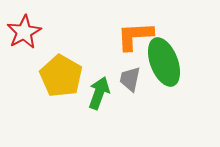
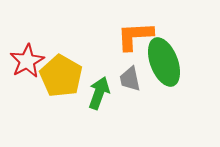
red star: moved 3 px right, 29 px down
gray trapezoid: rotated 24 degrees counterclockwise
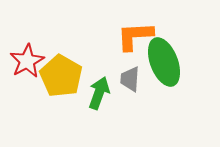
gray trapezoid: rotated 16 degrees clockwise
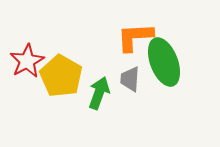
orange L-shape: moved 1 px down
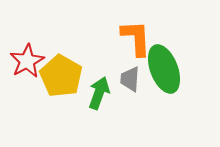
orange L-shape: moved 1 px right, 1 px down; rotated 90 degrees clockwise
green ellipse: moved 7 px down
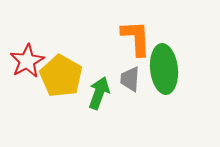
green ellipse: rotated 15 degrees clockwise
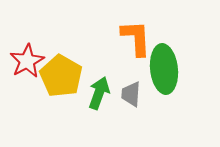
gray trapezoid: moved 1 px right, 15 px down
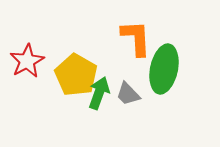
green ellipse: rotated 18 degrees clockwise
yellow pentagon: moved 15 px right, 1 px up
gray trapezoid: moved 3 px left; rotated 48 degrees counterclockwise
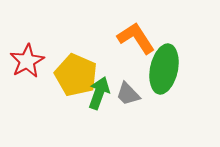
orange L-shape: rotated 30 degrees counterclockwise
yellow pentagon: rotated 6 degrees counterclockwise
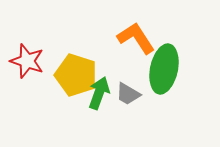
red star: rotated 24 degrees counterclockwise
yellow pentagon: rotated 6 degrees counterclockwise
gray trapezoid: rotated 16 degrees counterclockwise
